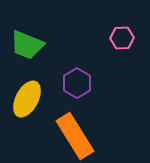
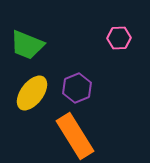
pink hexagon: moved 3 px left
purple hexagon: moved 5 px down; rotated 8 degrees clockwise
yellow ellipse: moved 5 px right, 6 px up; rotated 9 degrees clockwise
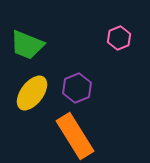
pink hexagon: rotated 20 degrees counterclockwise
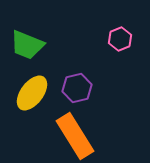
pink hexagon: moved 1 px right, 1 px down
purple hexagon: rotated 8 degrees clockwise
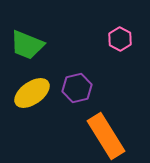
pink hexagon: rotated 10 degrees counterclockwise
yellow ellipse: rotated 18 degrees clockwise
orange rectangle: moved 31 px right
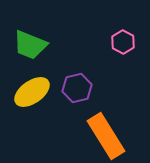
pink hexagon: moved 3 px right, 3 px down
green trapezoid: moved 3 px right
yellow ellipse: moved 1 px up
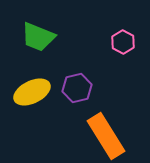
green trapezoid: moved 8 px right, 8 px up
yellow ellipse: rotated 9 degrees clockwise
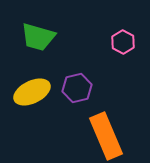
green trapezoid: rotated 6 degrees counterclockwise
orange rectangle: rotated 9 degrees clockwise
